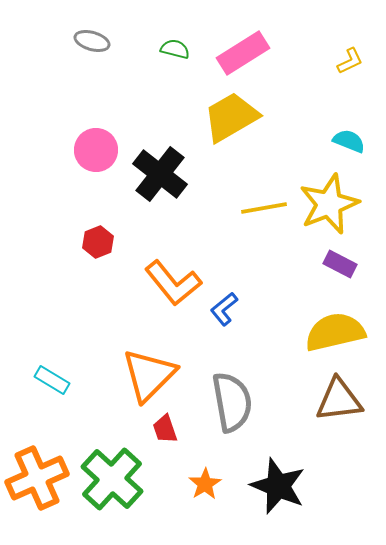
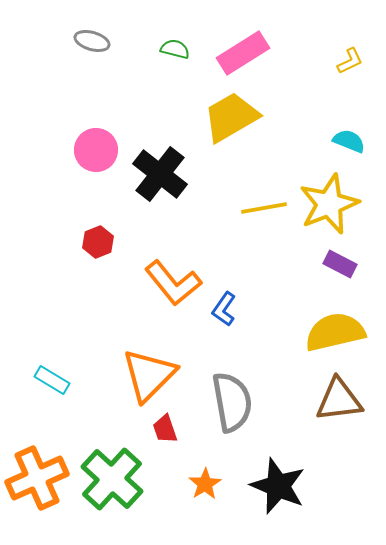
blue L-shape: rotated 16 degrees counterclockwise
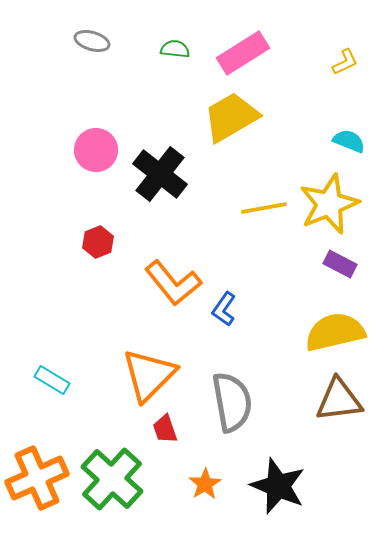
green semicircle: rotated 8 degrees counterclockwise
yellow L-shape: moved 5 px left, 1 px down
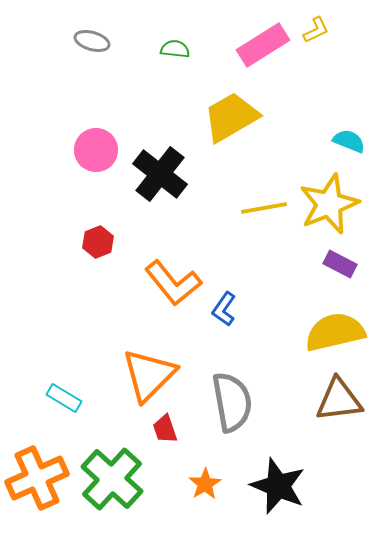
pink rectangle: moved 20 px right, 8 px up
yellow L-shape: moved 29 px left, 32 px up
cyan rectangle: moved 12 px right, 18 px down
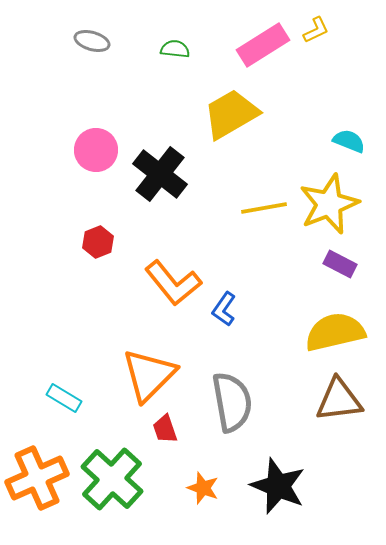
yellow trapezoid: moved 3 px up
orange star: moved 2 px left, 4 px down; rotated 20 degrees counterclockwise
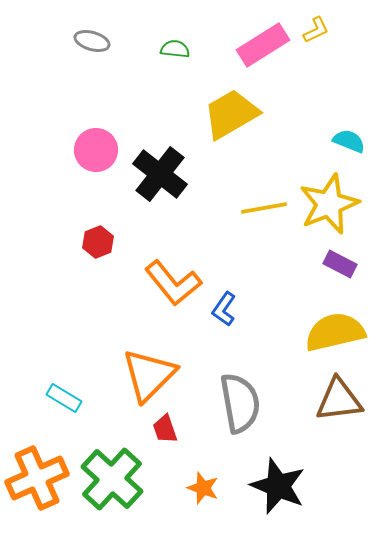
gray semicircle: moved 8 px right, 1 px down
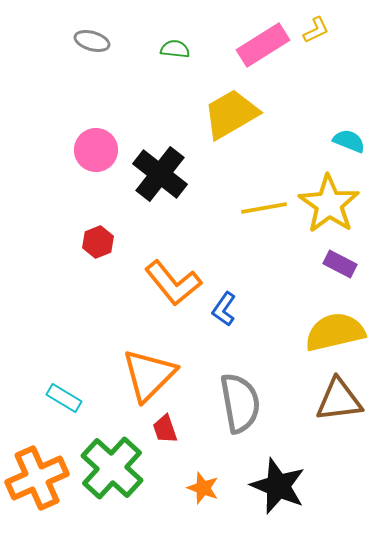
yellow star: rotated 16 degrees counterclockwise
green cross: moved 11 px up
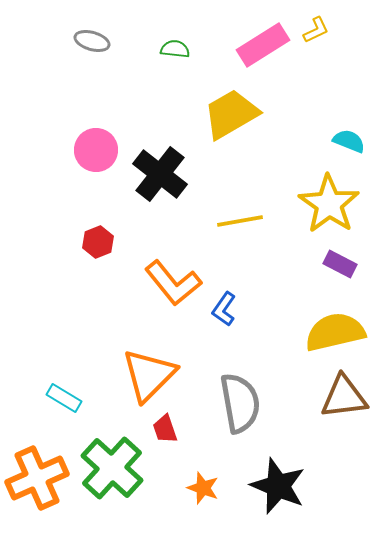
yellow line: moved 24 px left, 13 px down
brown triangle: moved 5 px right, 3 px up
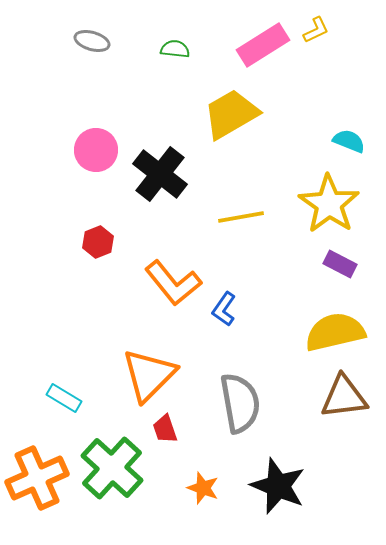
yellow line: moved 1 px right, 4 px up
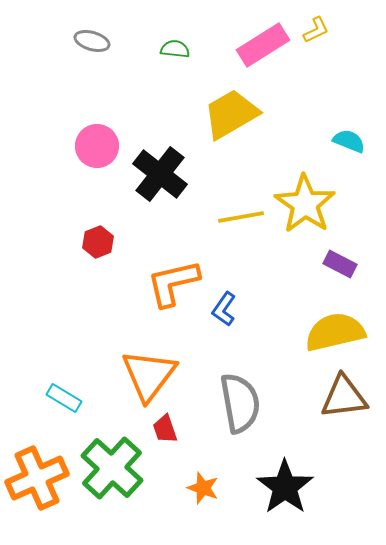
pink circle: moved 1 px right, 4 px up
yellow star: moved 24 px left
orange L-shape: rotated 116 degrees clockwise
orange triangle: rotated 8 degrees counterclockwise
black star: moved 7 px right, 1 px down; rotated 14 degrees clockwise
